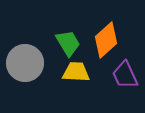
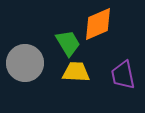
orange diamond: moved 8 px left, 16 px up; rotated 18 degrees clockwise
purple trapezoid: moved 2 px left; rotated 12 degrees clockwise
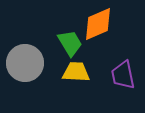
green trapezoid: moved 2 px right
